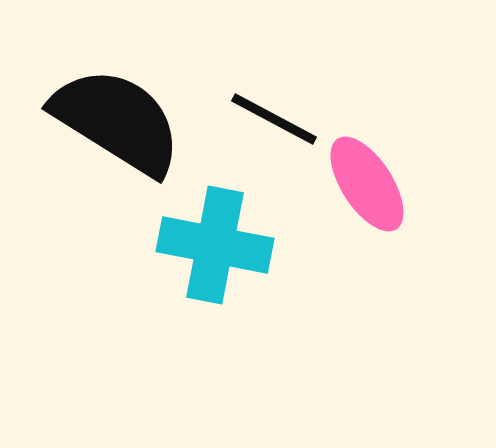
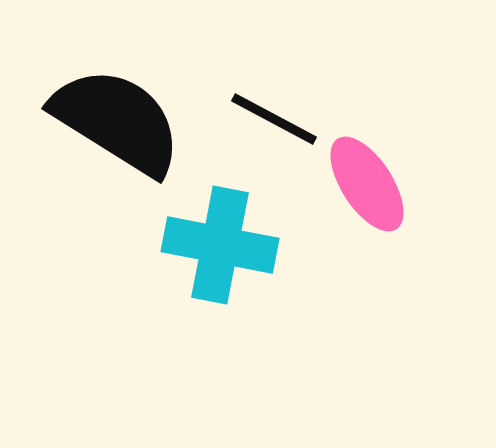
cyan cross: moved 5 px right
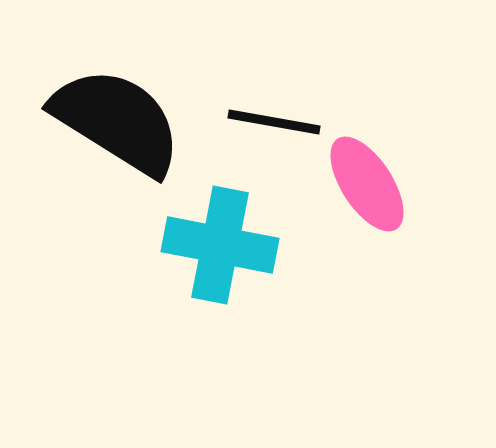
black line: moved 3 px down; rotated 18 degrees counterclockwise
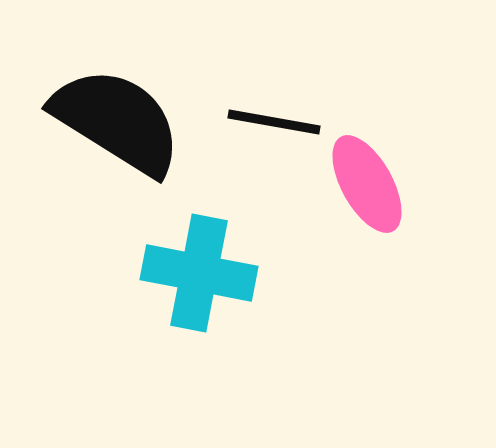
pink ellipse: rotated 4 degrees clockwise
cyan cross: moved 21 px left, 28 px down
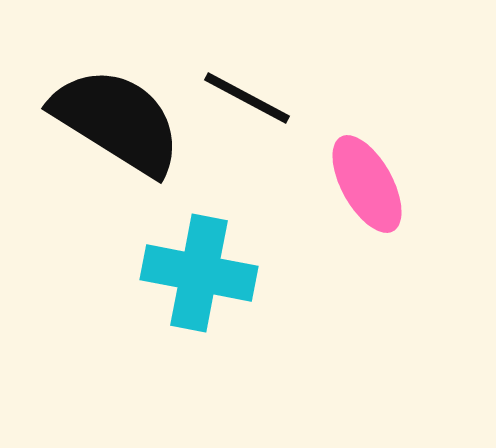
black line: moved 27 px left, 24 px up; rotated 18 degrees clockwise
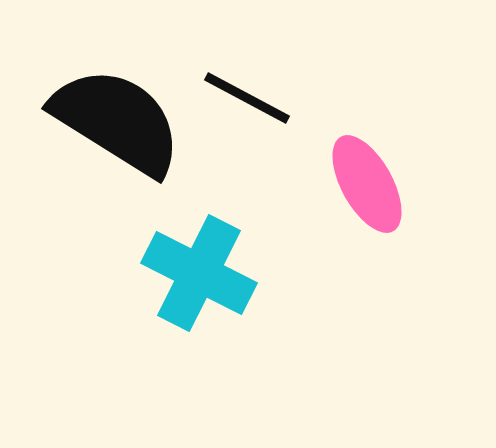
cyan cross: rotated 16 degrees clockwise
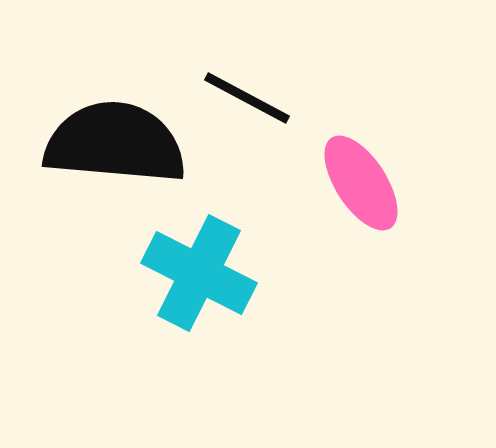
black semicircle: moved 2 px left, 22 px down; rotated 27 degrees counterclockwise
pink ellipse: moved 6 px left, 1 px up; rotated 4 degrees counterclockwise
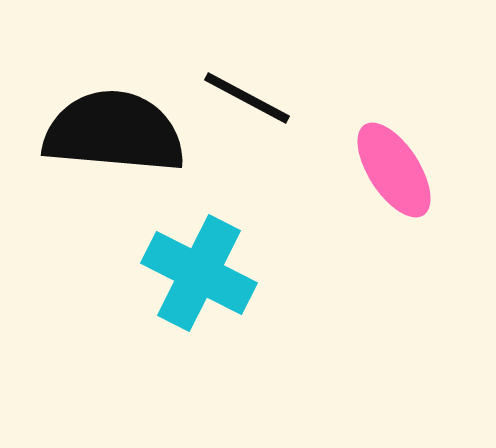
black semicircle: moved 1 px left, 11 px up
pink ellipse: moved 33 px right, 13 px up
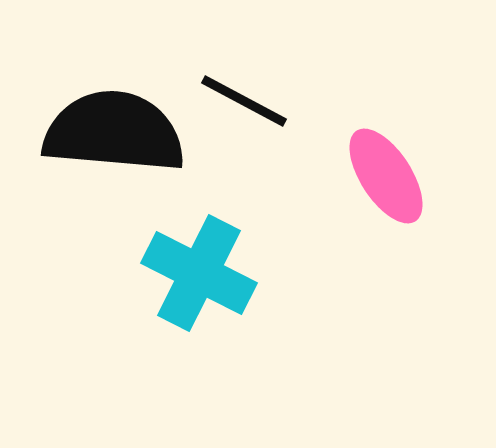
black line: moved 3 px left, 3 px down
pink ellipse: moved 8 px left, 6 px down
